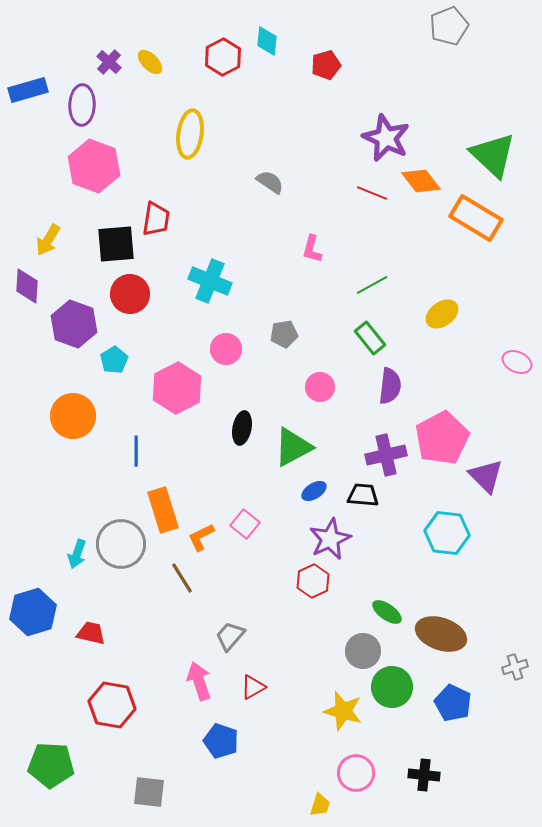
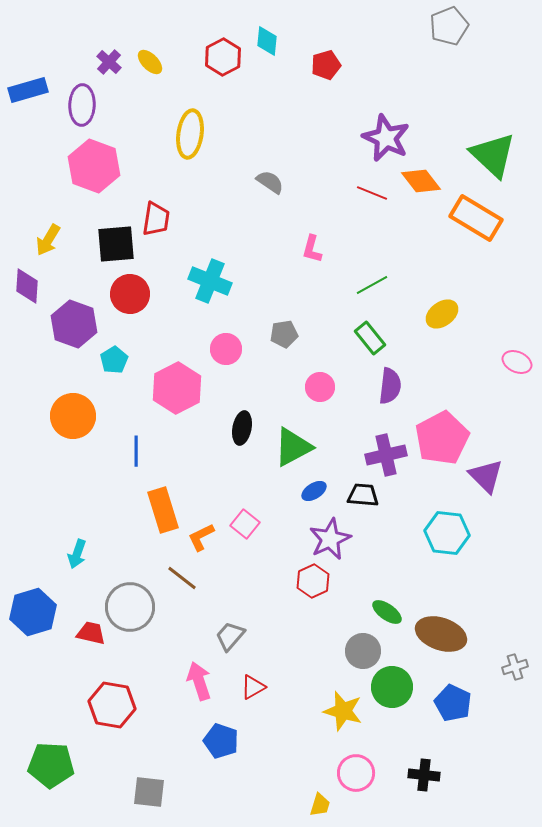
gray circle at (121, 544): moved 9 px right, 63 px down
brown line at (182, 578): rotated 20 degrees counterclockwise
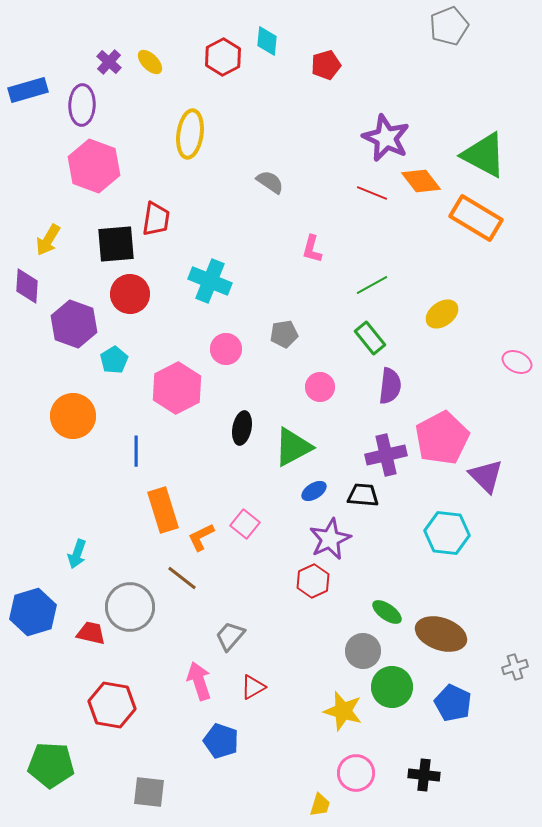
green triangle at (493, 155): moved 9 px left; rotated 15 degrees counterclockwise
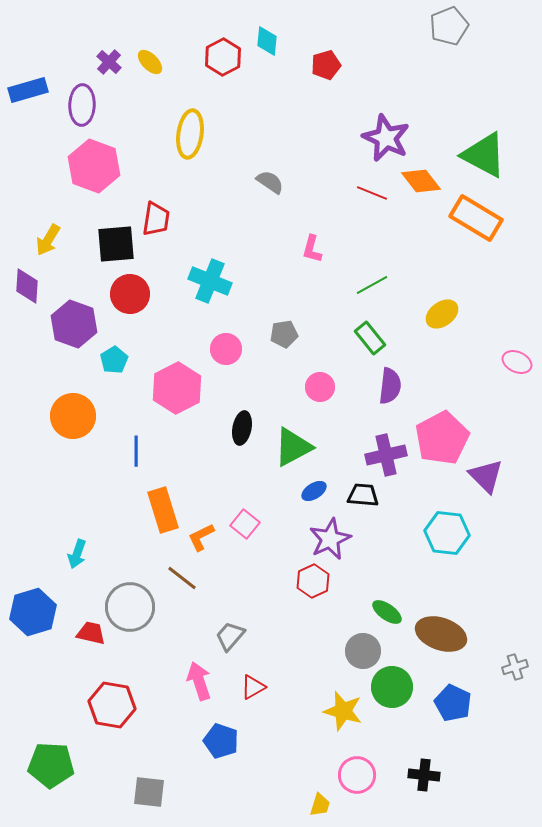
pink circle at (356, 773): moved 1 px right, 2 px down
